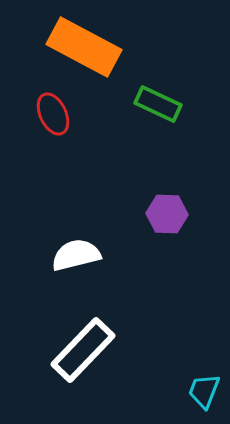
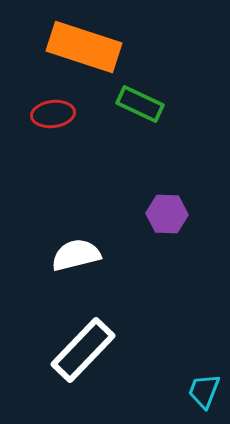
orange rectangle: rotated 10 degrees counterclockwise
green rectangle: moved 18 px left
red ellipse: rotated 72 degrees counterclockwise
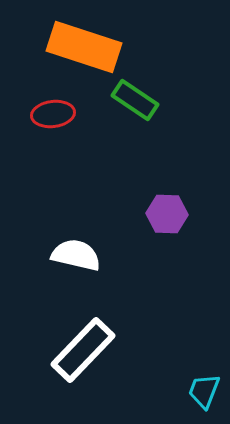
green rectangle: moved 5 px left, 4 px up; rotated 9 degrees clockwise
white semicircle: rotated 27 degrees clockwise
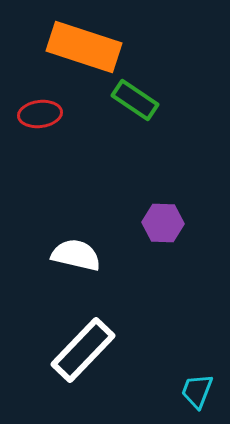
red ellipse: moved 13 px left
purple hexagon: moved 4 px left, 9 px down
cyan trapezoid: moved 7 px left
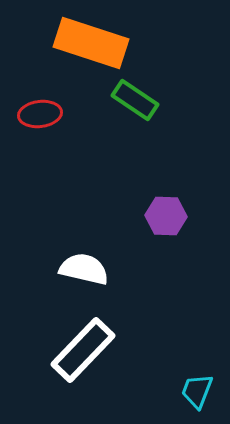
orange rectangle: moved 7 px right, 4 px up
purple hexagon: moved 3 px right, 7 px up
white semicircle: moved 8 px right, 14 px down
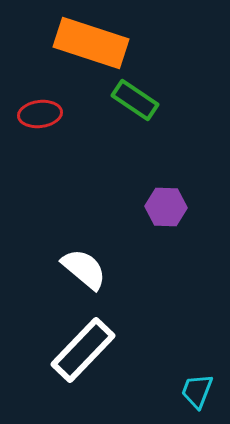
purple hexagon: moved 9 px up
white semicircle: rotated 27 degrees clockwise
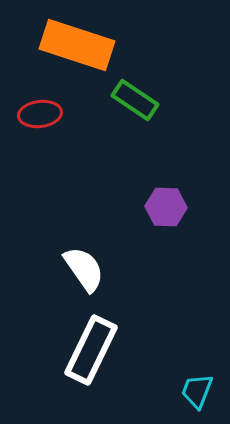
orange rectangle: moved 14 px left, 2 px down
white semicircle: rotated 15 degrees clockwise
white rectangle: moved 8 px right; rotated 18 degrees counterclockwise
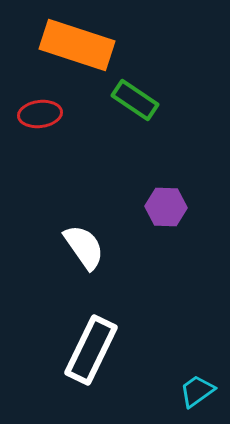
white semicircle: moved 22 px up
cyan trapezoid: rotated 33 degrees clockwise
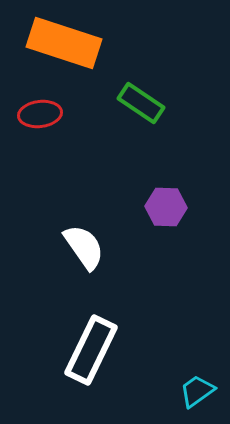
orange rectangle: moved 13 px left, 2 px up
green rectangle: moved 6 px right, 3 px down
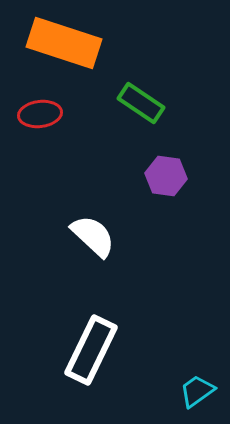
purple hexagon: moved 31 px up; rotated 6 degrees clockwise
white semicircle: moved 9 px right, 11 px up; rotated 12 degrees counterclockwise
